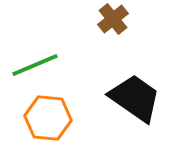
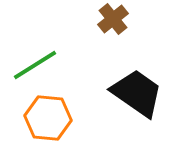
green line: rotated 9 degrees counterclockwise
black trapezoid: moved 2 px right, 5 px up
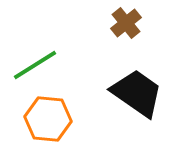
brown cross: moved 13 px right, 4 px down
orange hexagon: moved 1 px down
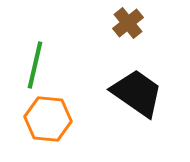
brown cross: moved 2 px right
green line: rotated 45 degrees counterclockwise
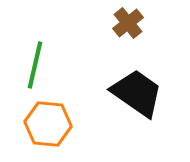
orange hexagon: moved 5 px down
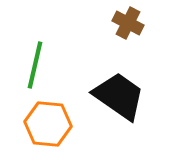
brown cross: rotated 24 degrees counterclockwise
black trapezoid: moved 18 px left, 3 px down
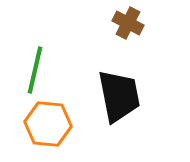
green line: moved 5 px down
black trapezoid: rotated 44 degrees clockwise
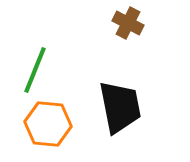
green line: rotated 9 degrees clockwise
black trapezoid: moved 1 px right, 11 px down
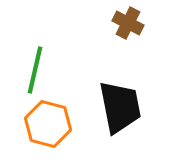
green line: rotated 9 degrees counterclockwise
orange hexagon: rotated 9 degrees clockwise
